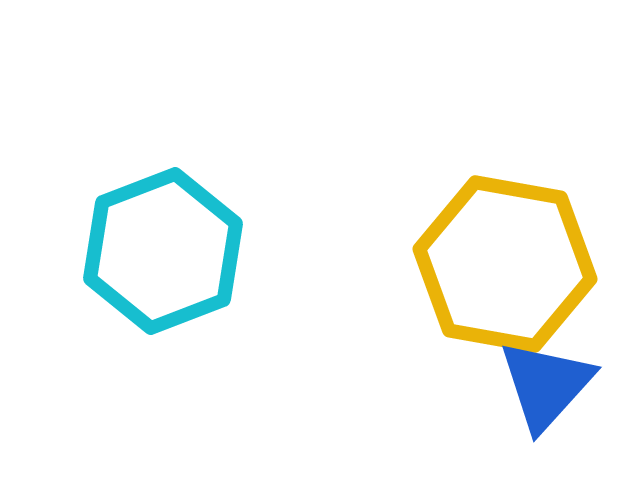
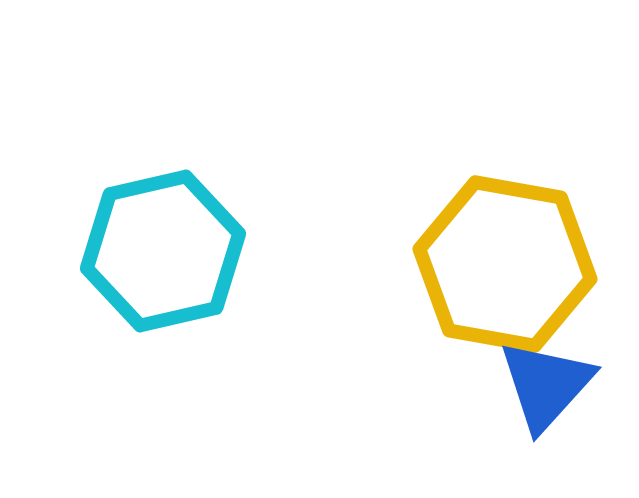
cyan hexagon: rotated 8 degrees clockwise
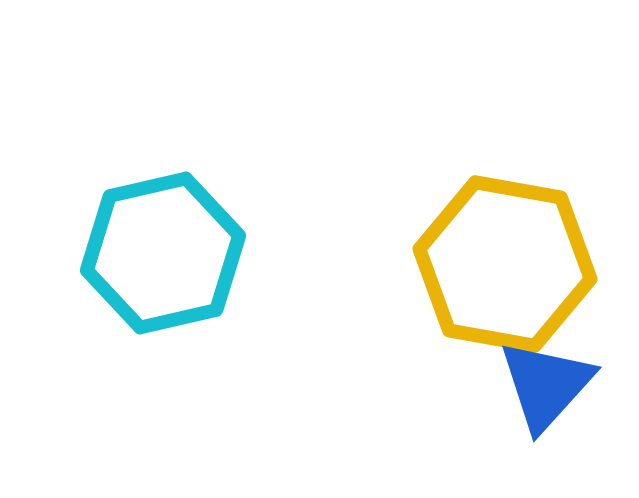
cyan hexagon: moved 2 px down
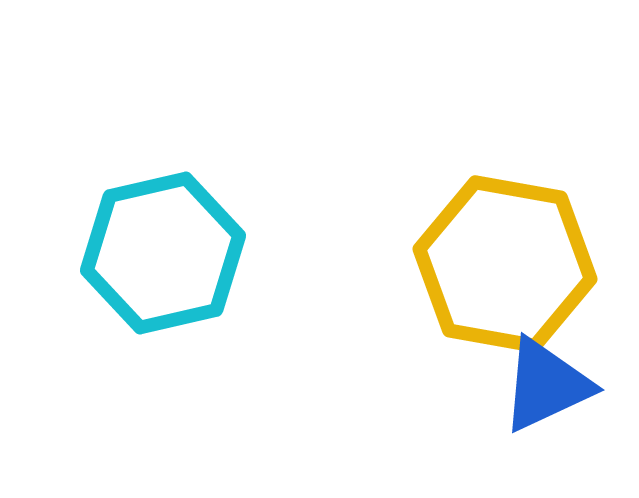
blue triangle: rotated 23 degrees clockwise
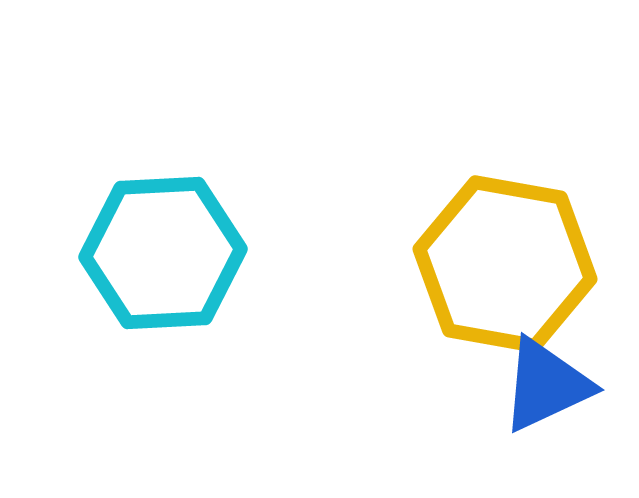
cyan hexagon: rotated 10 degrees clockwise
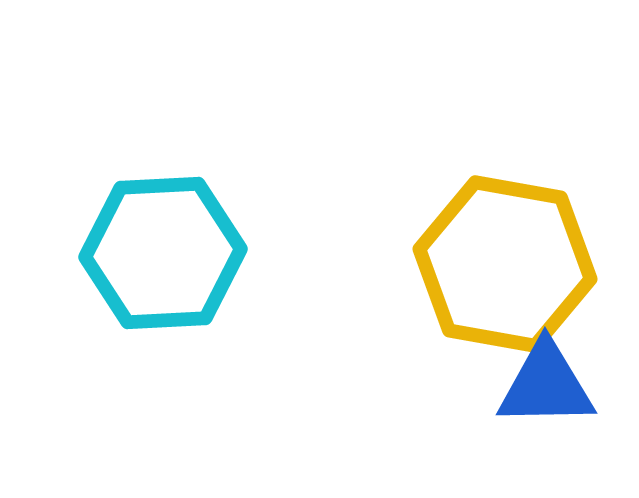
blue triangle: rotated 24 degrees clockwise
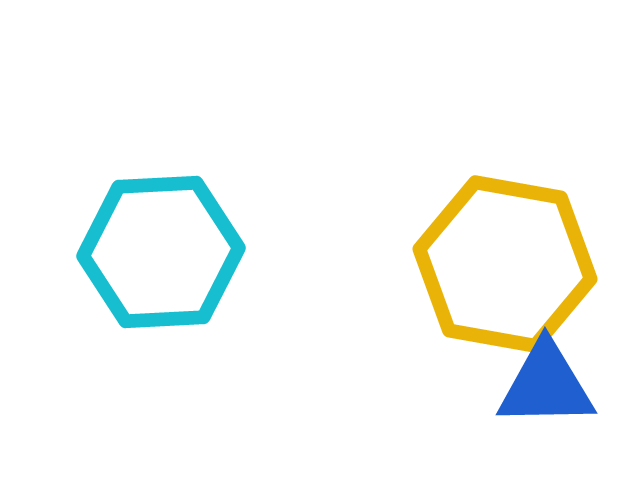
cyan hexagon: moved 2 px left, 1 px up
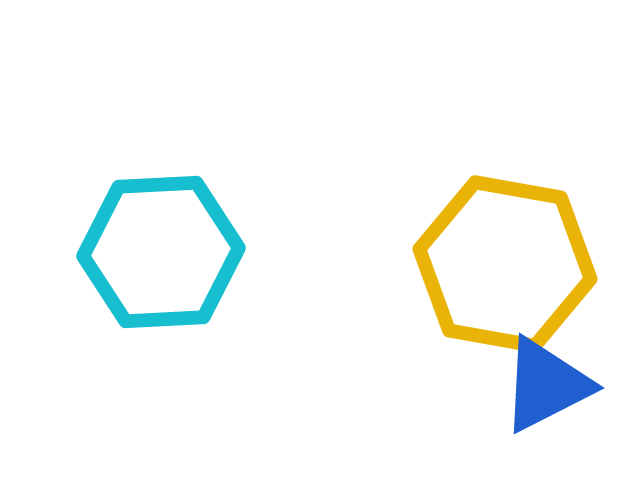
blue triangle: rotated 26 degrees counterclockwise
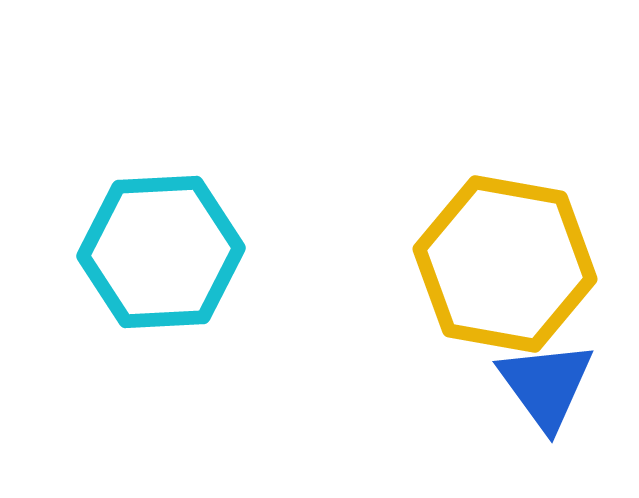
blue triangle: rotated 39 degrees counterclockwise
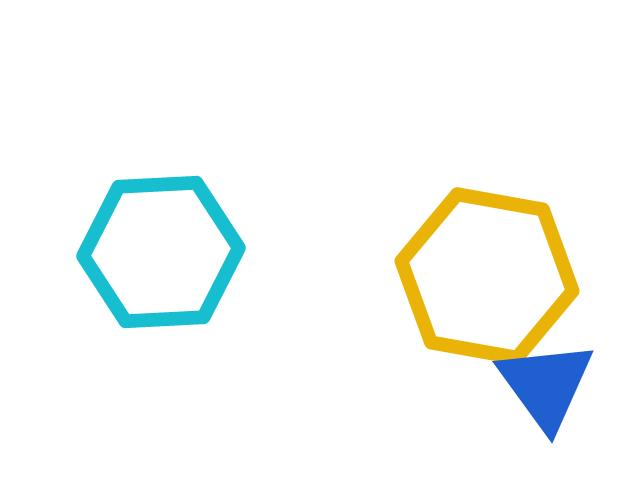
yellow hexagon: moved 18 px left, 12 px down
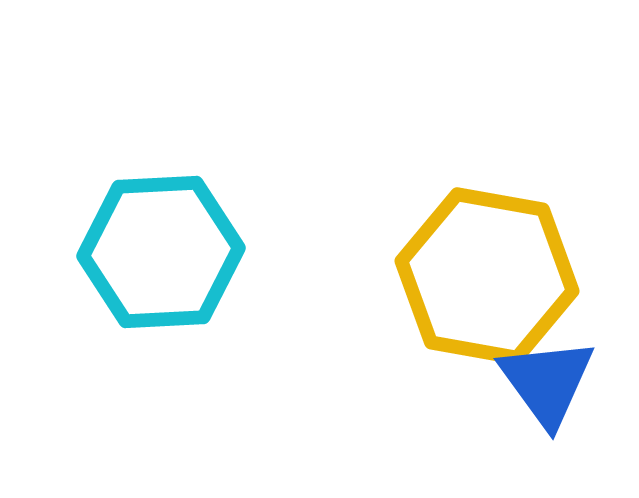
blue triangle: moved 1 px right, 3 px up
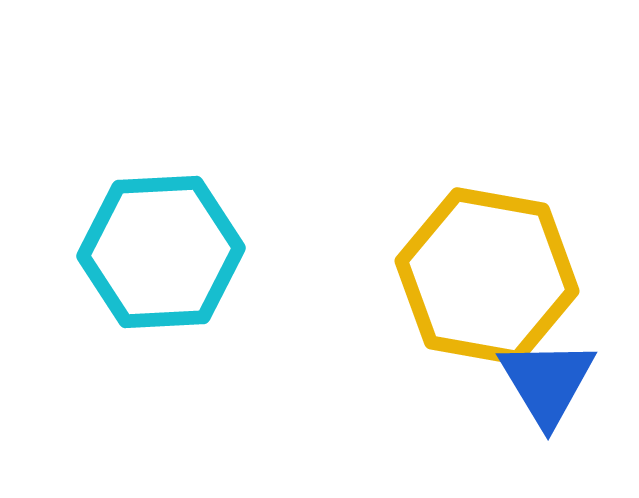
blue triangle: rotated 5 degrees clockwise
